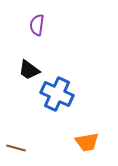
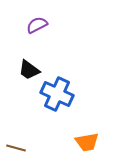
purple semicircle: rotated 55 degrees clockwise
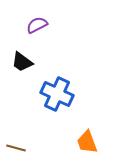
black trapezoid: moved 7 px left, 8 px up
orange trapezoid: rotated 80 degrees clockwise
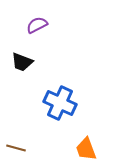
black trapezoid: rotated 15 degrees counterclockwise
blue cross: moved 3 px right, 9 px down
orange trapezoid: moved 1 px left, 7 px down
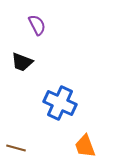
purple semicircle: rotated 90 degrees clockwise
orange trapezoid: moved 1 px left, 3 px up
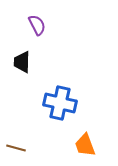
black trapezoid: rotated 70 degrees clockwise
blue cross: rotated 12 degrees counterclockwise
orange trapezoid: moved 1 px up
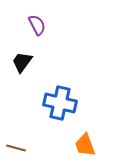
black trapezoid: rotated 35 degrees clockwise
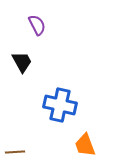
black trapezoid: rotated 115 degrees clockwise
blue cross: moved 2 px down
brown line: moved 1 px left, 4 px down; rotated 18 degrees counterclockwise
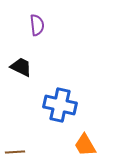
purple semicircle: rotated 20 degrees clockwise
black trapezoid: moved 1 px left, 5 px down; rotated 35 degrees counterclockwise
orange trapezoid: rotated 10 degrees counterclockwise
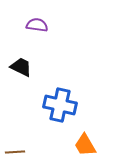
purple semicircle: rotated 75 degrees counterclockwise
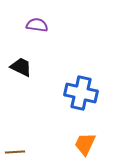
blue cross: moved 21 px right, 12 px up
orange trapezoid: moved 1 px up; rotated 55 degrees clockwise
